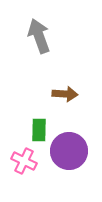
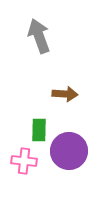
pink cross: rotated 20 degrees counterclockwise
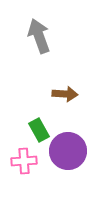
green rectangle: rotated 30 degrees counterclockwise
purple circle: moved 1 px left
pink cross: rotated 10 degrees counterclockwise
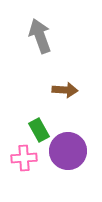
gray arrow: moved 1 px right
brown arrow: moved 4 px up
pink cross: moved 3 px up
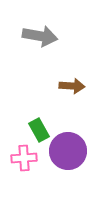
gray arrow: rotated 120 degrees clockwise
brown arrow: moved 7 px right, 4 px up
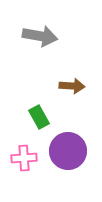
green rectangle: moved 13 px up
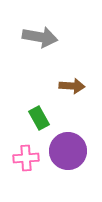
gray arrow: moved 1 px down
green rectangle: moved 1 px down
pink cross: moved 2 px right
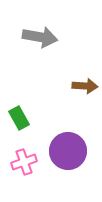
brown arrow: moved 13 px right
green rectangle: moved 20 px left
pink cross: moved 2 px left, 4 px down; rotated 15 degrees counterclockwise
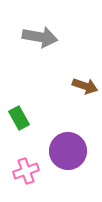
brown arrow: rotated 15 degrees clockwise
pink cross: moved 2 px right, 9 px down
